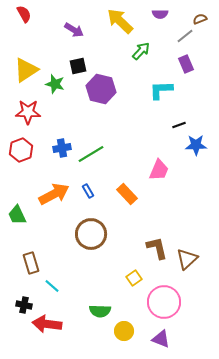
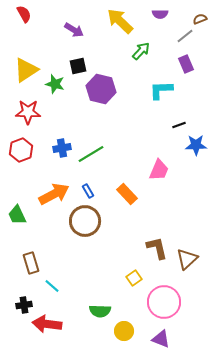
brown circle: moved 6 px left, 13 px up
black cross: rotated 21 degrees counterclockwise
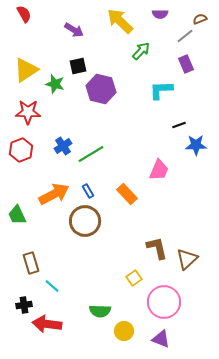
blue cross: moved 1 px right, 2 px up; rotated 24 degrees counterclockwise
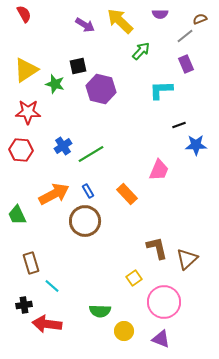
purple arrow: moved 11 px right, 5 px up
red hexagon: rotated 25 degrees clockwise
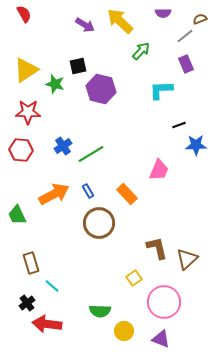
purple semicircle: moved 3 px right, 1 px up
brown circle: moved 14 px right, 2 px down
black cross: moved 3 px right, 2 px up; rotated 28 degrees counterclockwise
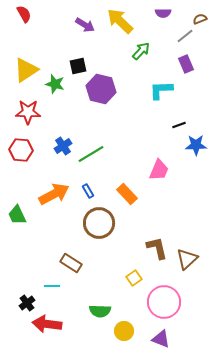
brown rectangle: moved 40 px right; rotated 40 degrees counterclockwise
cyan line: rotated 42 degrees counterclockwise
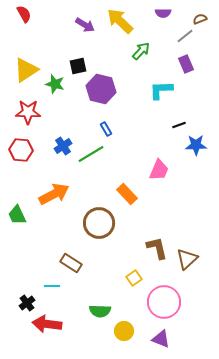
blue rectangle: moved 18 px right, 62 px up
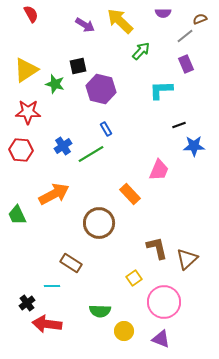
red semicircle: moved 7 px right
blue star: moved 2 px left, 1 px down
orange rectangle: moved 3 px right
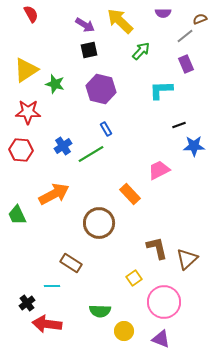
black square: moved 11 px right, 16 px up
pink trapezoid: rotated 140 degrees counterclockwise
